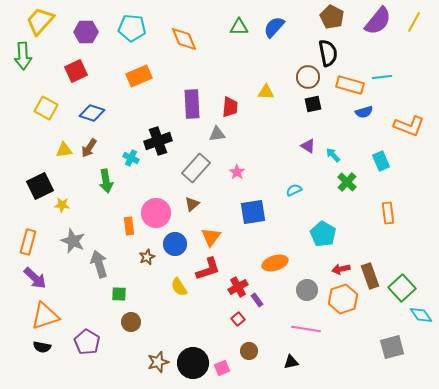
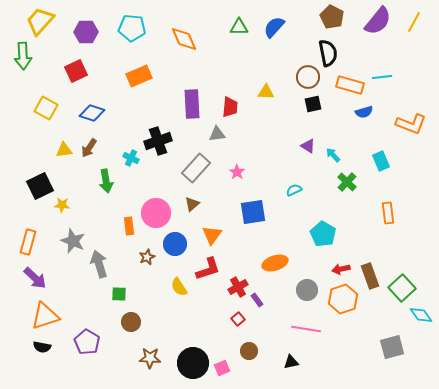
orange L-shape at (409, 126): moved 2 px right, 2 px up
orange triangle at (211, 237): moved 1 px right, 2 px up
brown star at (158, 362): moved 8 px left, 4 px up; rotated 20 degrees clockwise
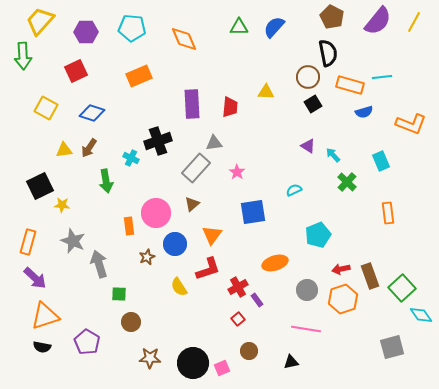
black square at (313, 104): rotated 18 degrees counterclockwise
gray triangle at (217, 134): moved 3 px left, 9 px down
cyan pentagon at (323, 234): moved 5 px left, 1 px down; rotated 20 degrees clockwise
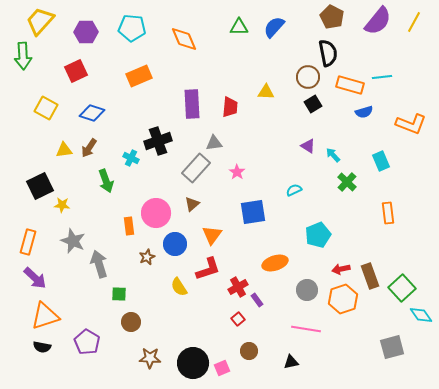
green arrow at (106, 181): rotated 10 degrees counterclockwise
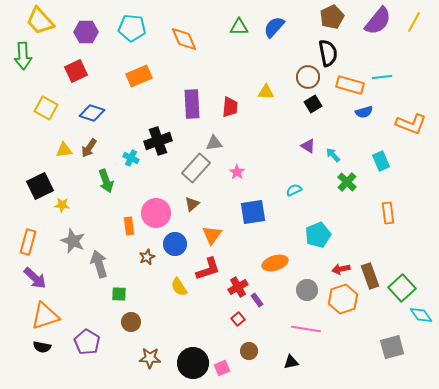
brown pentagon at (332, 17): rotated 20 degrees clockwise
yellow trapezoid at (40, 21): rotated 84 degrees counterclockwise
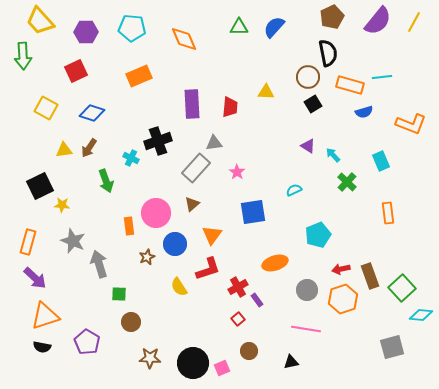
cyan diamond at (421, 315): rotated 50 degrees counterclockwise
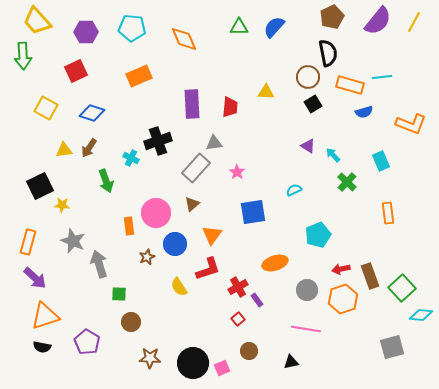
yellow trapezoid at (40, 21): moved 3 px left
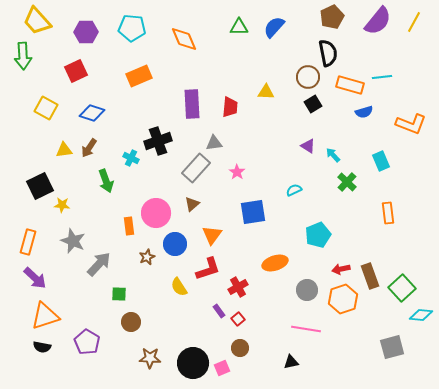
gray arrow at (99, 264): rotated 60 degrees clockwise
purple rectangle at (257, 300): moved 38 px left, 11 px down
brown circle at (249, 351): moved 9 px left, 3 px up
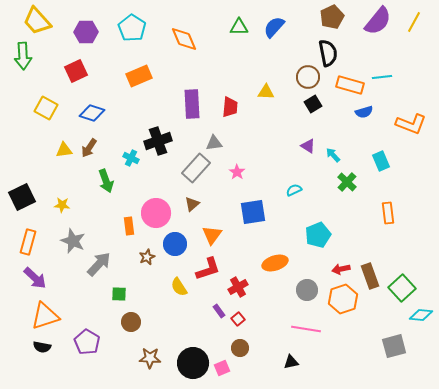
cyan pentagon at (132, 28): rotated 28 degrees clockwise
black square at (40, 186): moved 18 px left, 11 px down
gray square at (392, 347): moved 2 px right, 1 px up
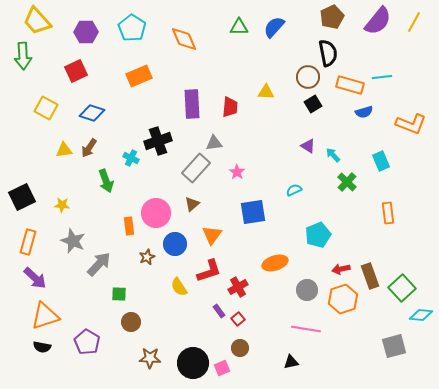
red L-shape at (208, 269): moved 1 px right, 2 px down
